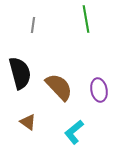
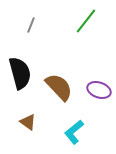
green line: moved 2 px down; rotated 48 degrees clockwise
gray line: moved 2 px left; rotated 14 degrees clockwise
purple ellipse: rotated 60 degrees counterclockwise
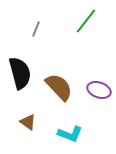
gray line: moved 5 px right, 4 px down
cyan L-shape: moved 4 px left, 2 px down; rotated 120 degrees counterclockwise
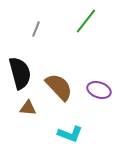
brown triangle: moved 14 px up; rotated 30 degrees counterclockwise
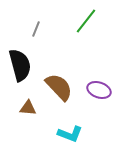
black semicircle: moved 8 px up
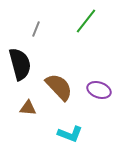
black semicircle: moved 1 px up
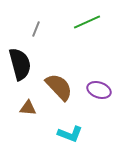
green line: moved 1 px right, 1 px down; rotated 28 degrees clockwise
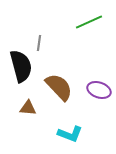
green line: moved 2 px right
gray line: moved 3 px right, 14 px down; rotated 14 degrees counterclockwise
black semicircle: moved 1 px right, 2 px down
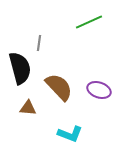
black semicircle: moved 1 px left, 2 px down
